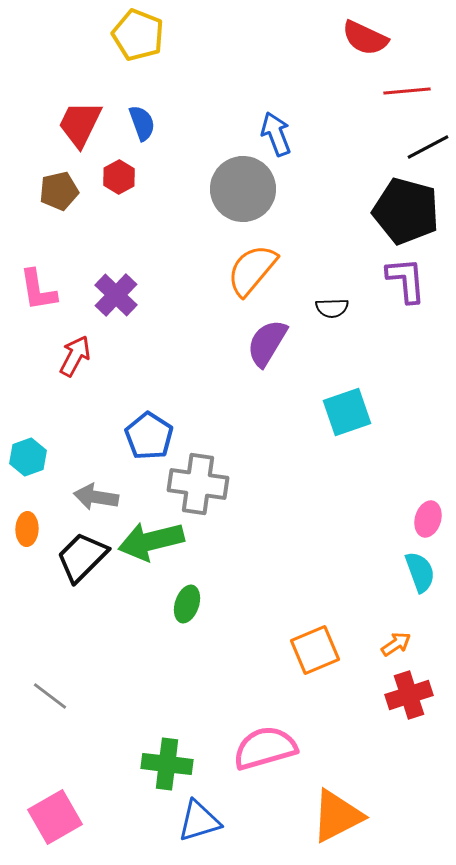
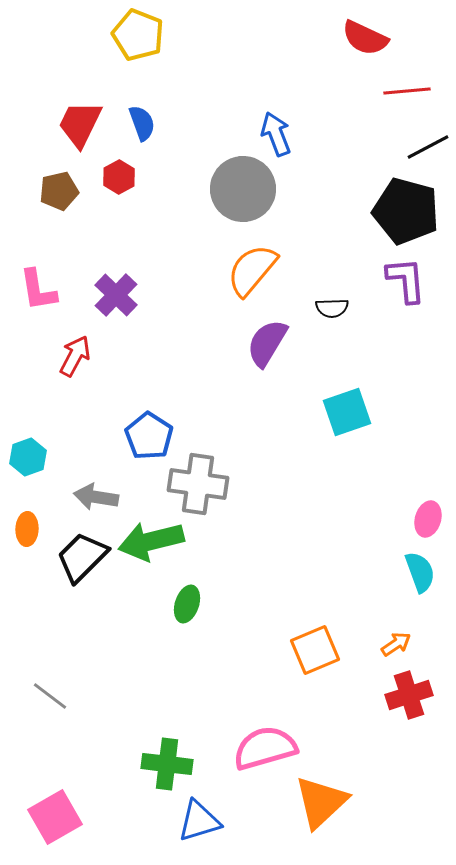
orange triangle: moved 16 px left, 14 px up; rotated 16 degrees counterclockwise
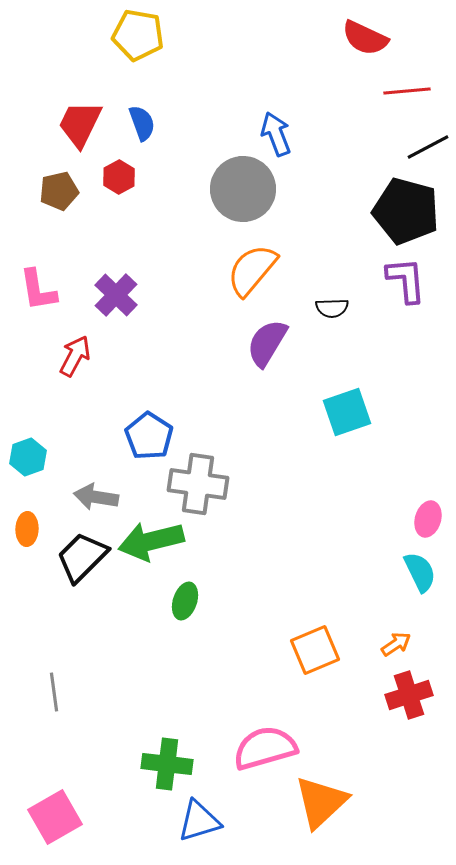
yellow pentagon: rotated 12 degrees counterclockwise
cyan semicircle: rotated 6 degrees counterclockwise
green ellipse: moved 2 px left, 3 px up
gray line: moved 4 px right, 4 px up; rotated 45 degrees clockwise
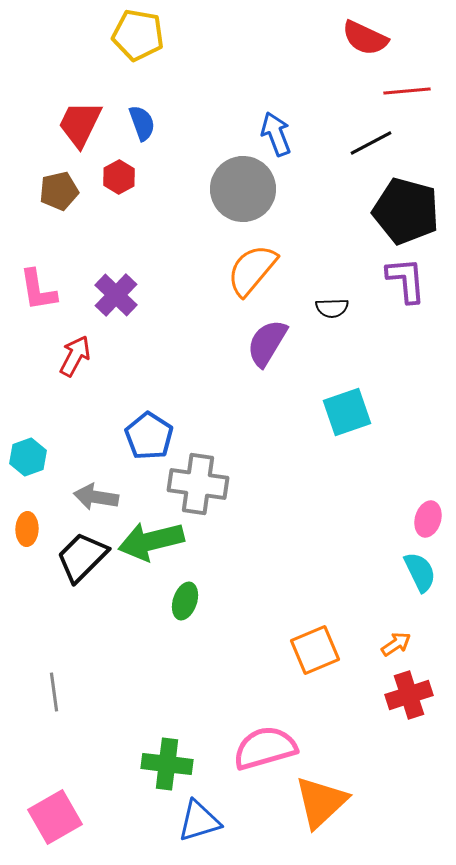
black line: moved 57 px left, 4 px up
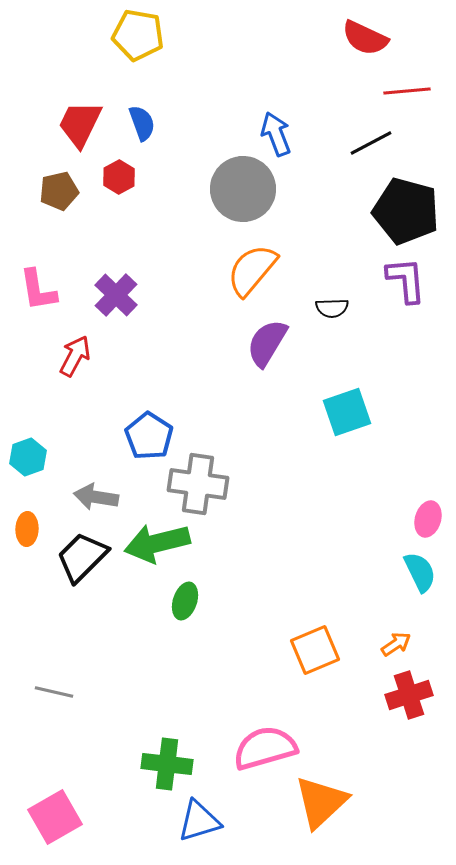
green arrow: moved 6 px right, 2 px down
gray line: rotated 69 degrees counterclockwise
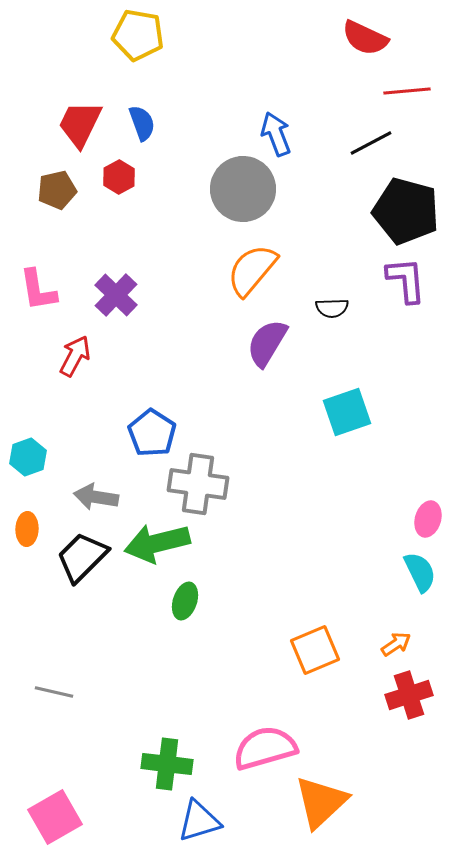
brown pentagon: moved 2 px left, 1 px up
blue pentagon: moved 3 px right, 3 px up
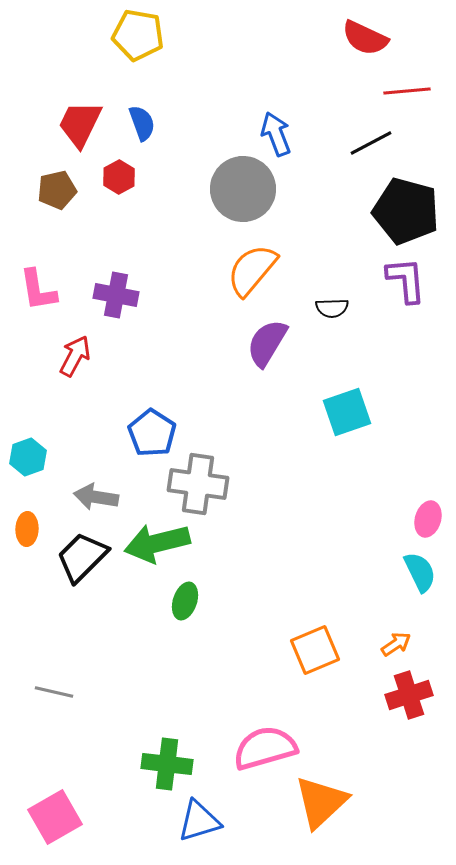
purple cross: rotated 33 degrees counterclockwise
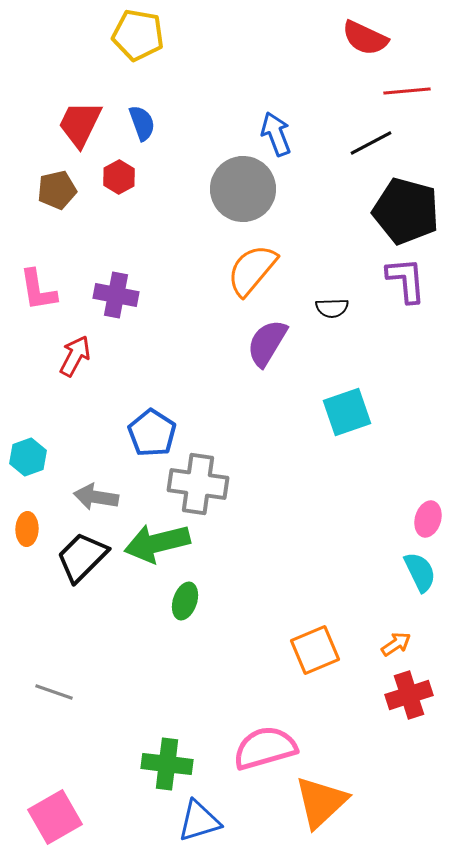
gray line: rotated 6 degrees clockwise
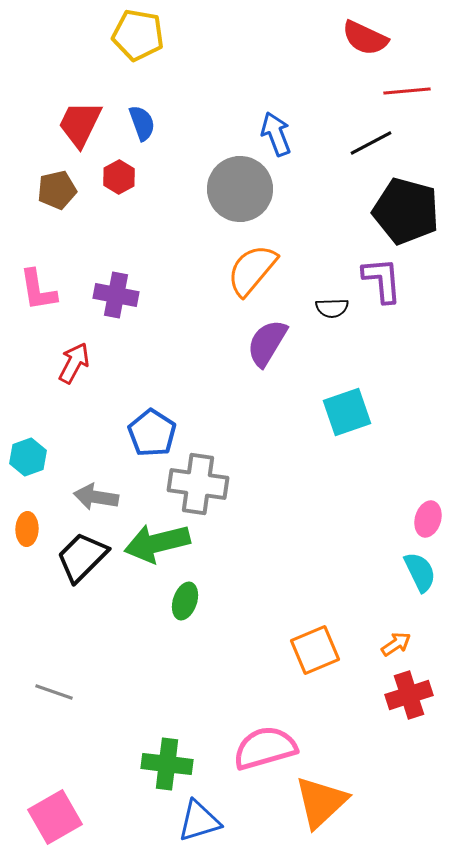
gray circle: moved 3 px left
purple L-shape: moved 24 px left
red arrow: moved 1 px left, 7 px down
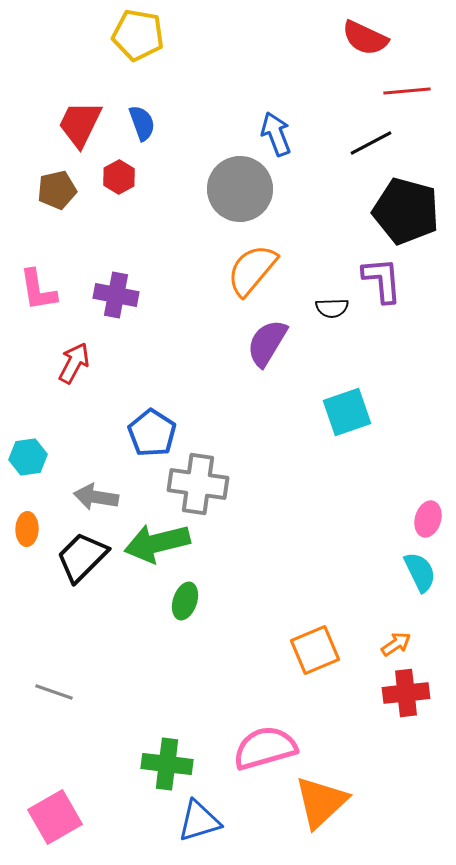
cyan hexagon: rotated 12 degrees clockwise
red cross: moved 3 px left, 2 px up; rotated 12 degrees clockwise
